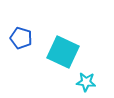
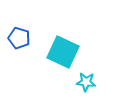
blue pentagon: moved 2 px left
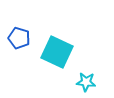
cyan square: moved 6 px left
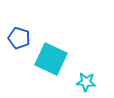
cyan square: moved 6 px left, 7 px down
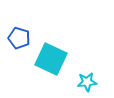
cyan star: moved 1 px right; rotated 12 degrees counterclockwise
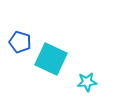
blue pentagon: moved 1 px right, 4 px down
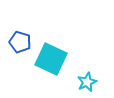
cyan star: rotated 18 degrees counterclockwise
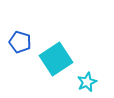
cyan square: moved 5 px right; rotated 32 degrees clockwise
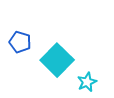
cyan square: moved 1 px right, 1 px down; rotated 12 degrees counterclockwise
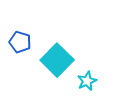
cyan star: moved 1 px up
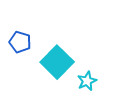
cyan square: moved 2 px down
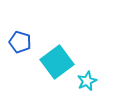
cyan square: rotated 8 degrees clockwise
